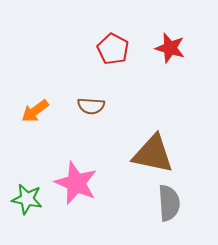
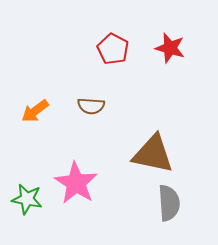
pink star: rotated 9 degrees clockwise
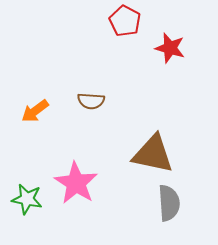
red pentagon: moved 12 px right, 28 px up
brown semicircle: moved 5 px up
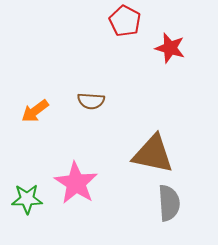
green star: rotated 12 degrees counterclockwise
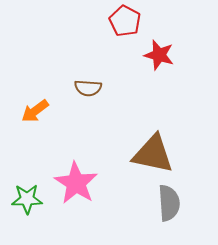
red star: moved 11 px left, 7 px down
brown semicircle: moved 3 px left, 13 px up
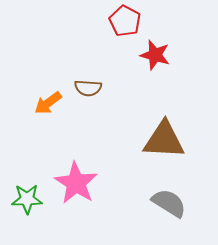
red star: moved 4 px left
orange arrow: moved 13 px right, 8 px up
brown triangle: moved 11 px right, 14 px up; rotated 9 degrees counterclockwise
gray semicircle: rotated 54 degrees counterclockwise
